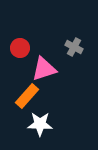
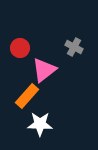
pink triangle: moved 1 px down; rotated 20 degrees counterclockwise
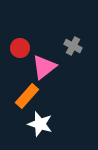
gray cross: moved 1 px left, 1 px up
pink triangle: moved 3 px up
white star: rotated 15 degrees clockwise
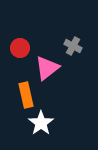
pink triangle: moved 3 px right, 1 px down
orange rectangle: moved 1 px left, 1 px up; rotated 55 degrees counterclockwise
white star: moved 1 px right, 1 px up; rotated 20 degrees clockwise
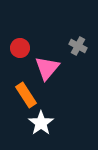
gray cross: moved 5 px right
pink triangle: rotated 12 degrees counterclockwise
orange rectangle: rotated 20 degrees counterclockwise
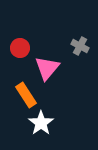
gray cross: moved 2 px right
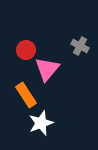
red circle: moved 6 px right, 2 px down
pink triangle: moved 1 px down
white star: rotated 15 degrees clockwise
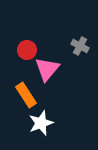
red circle: moved 1 px right
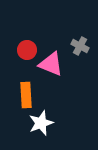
pink triangle: moved 4 px right, 5 px up; rotated 48 degrees counterclockwise
orange rectangle: rotated 30 degrees clockwise
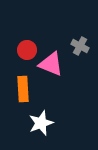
orange rectangle: moved 3 px left, 6 px up
